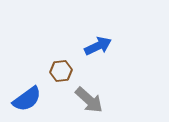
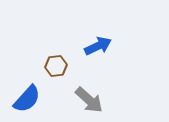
brown hexagon: moved 5 px left, 5 px up
blue semicircle: rotated 12 degrees counterclockwise
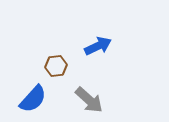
blue semicircle: moved 6 px right
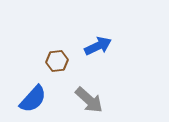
brown hexagon: moved 1 px right, 5 px up
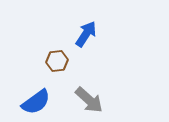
blue arrow: moved 12 px left, 12 px up; rotated 32 degrees counterclockwise
blue semicircle: moved 3 px right, 3 px down; rotated 12 degrees clockwise
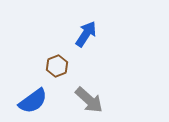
brown hexagon: moved 5 px down; rotated 15 degrees counterclockwise
blue semicircle: moved 3 px left, 1 px up
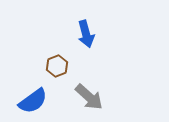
blue arrow: rotated 132 degrees clockwise
gray arrow: moved 3 px up
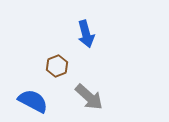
blue semicircle: rotated 116 degrees counterclockwise
